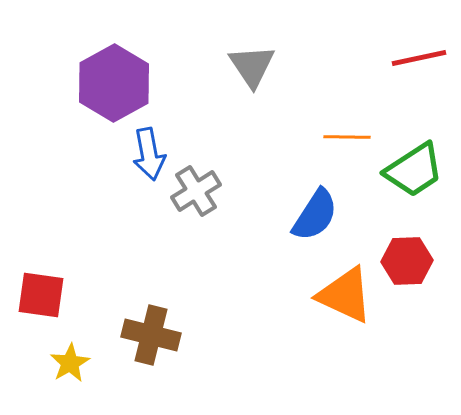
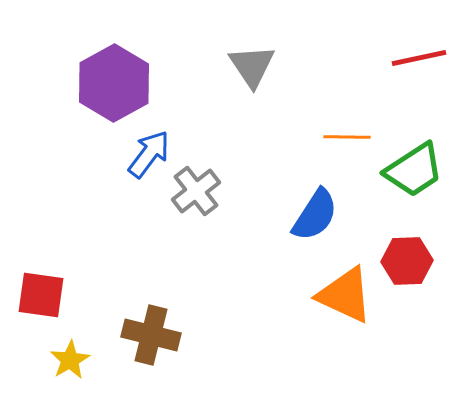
blue arrow: rotated 132 degrees counterclockwise
gray cross: rotated 6 degrees counterclockwise
yellow star: moved 3 px up
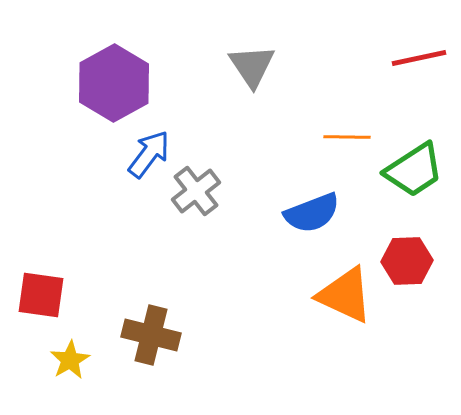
blue semicircle: moved 3 px left, 2 px up; rotated 36 degrees clockwise
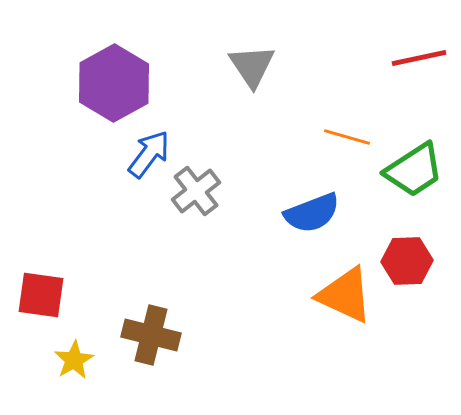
orange line: rotated 15 degrees clockwise
yellow star: moved 4 px right
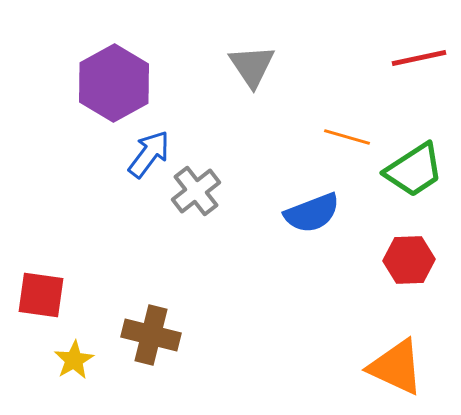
red hexagon: moved 2 px right, 1 px up
orange triangle: moved 51 px right, 72 px down
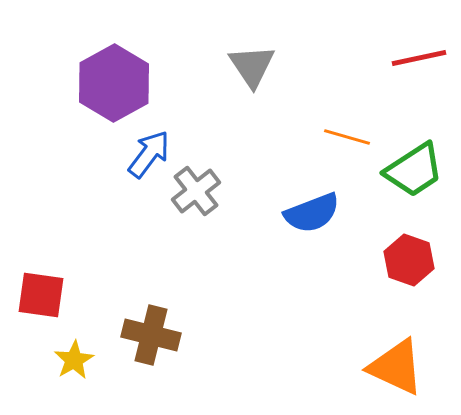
red hexagon: rotated 21 degrees clockwise
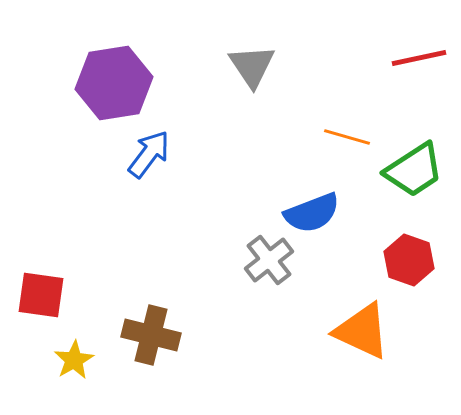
purple hexagon: rotated 20 degrees clockwise
gray cross: moved 73 px right, 69 px down
orange triangle: moved 34 px left, 36 px up
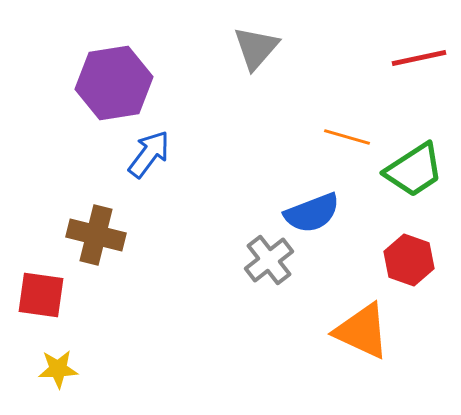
gray triangle: moved 4 px right, 18 px up; rotated 15 degrees clockwise
brown cross: moved 55 px left, 100 px up
yellow star: moved 16 px left, 9 px down; rotated 27 degrees clockwise
